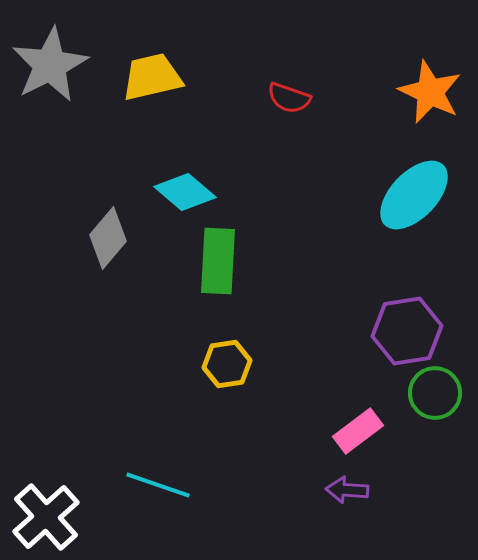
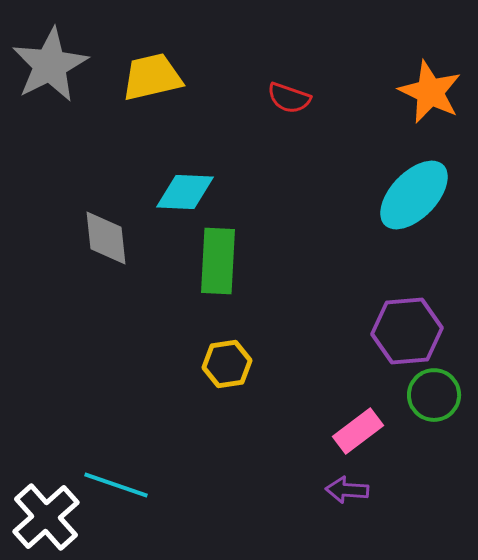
cyan diamond: rotated 38 degrees counterclockwise
gray diamond: moved 2 px left; rotated 46 degrees counterclockwise
purple hexagon: rotated 4 degrees clockwise
green circle: moved 1 px left, 2 px down
cyan line: moved 42 px left
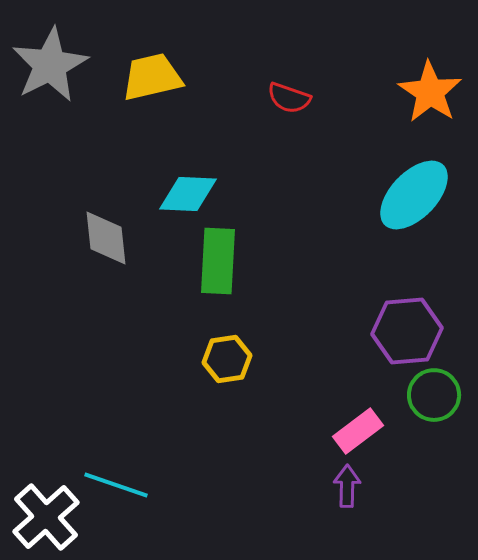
orange star: rotated 8 degrees clockwise
cyan diamond: moved 3 px right, 2 px down
yellow hexagon: moved 5 px up
purple arrow: moved 4 px up; rotated 87 degrees clockwise
